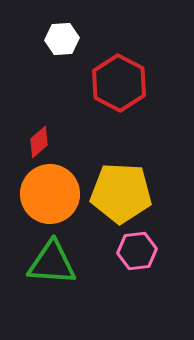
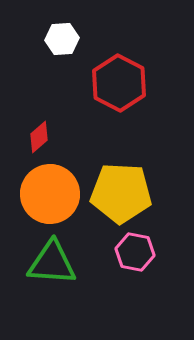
red diamond: moved 5 px up
pink hexagon: moved 2 px left, 1 px down; rotated 18 degrees clockwise
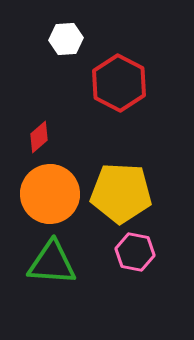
white hexagon: moved 4 px right
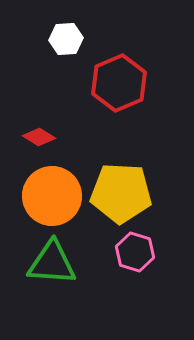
red hexagon: rotated 10 degrees clockwise
red diamond: rotated 72 degrees clockwise
orange circle: moved 2 px right, 2 px down
pink hexagon: rotated 6 degrees clockwise
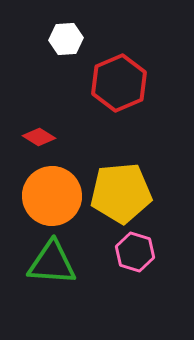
yellow pentagon: rotated 8 degrees counterclockwise
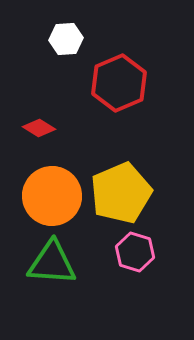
red diamond: moved 9 px up
yellow pentagon: rotated 18 degrees counterclockwise
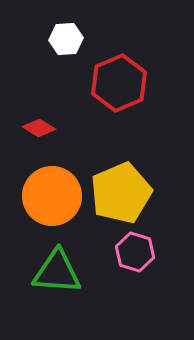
green triangle: moved 5 px right, 9 px down
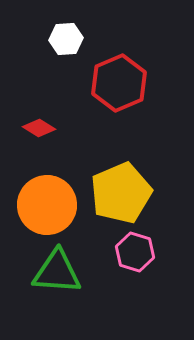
orange circle: moved 5 px left, 9 px down
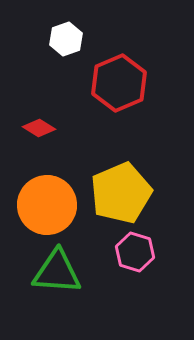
white hexagon: rotated 16 degrees counterclockwise
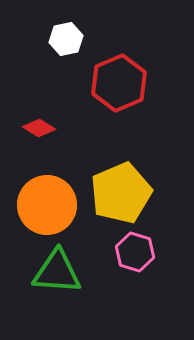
white hexagon: rotated 8 degrees clockwise
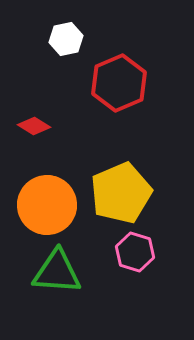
red diamond: moved 5 px left, 2 px up
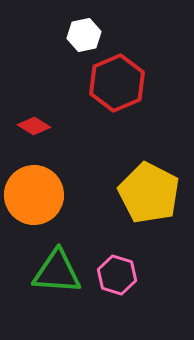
white hexagon: moved 18 px right, 4 px up
red hexagon: moved 2 px left
yellow pentagon: moved 28 px right; rotated 22 degrees counterclockwise
orange circle: moved 13 px left, 10 px up
pink hexagon: moved 18 px left, 23 px down
